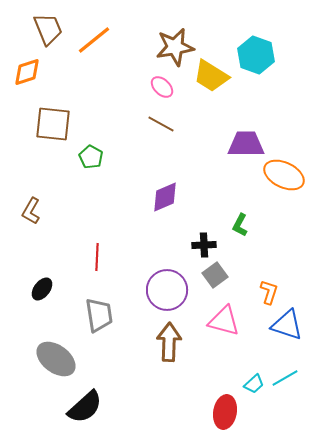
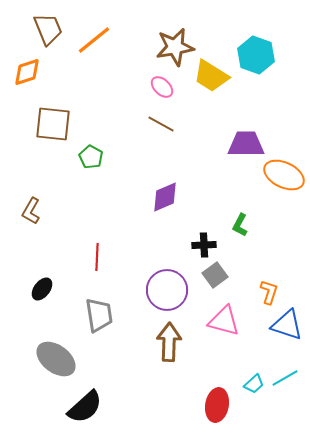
red ellipse: moved 8 px left, 7 px up
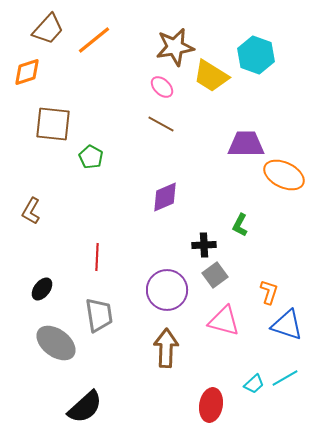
brown trapezoid: rotated 64 degrees clockwise
brown arrow: moved 3 px left, 6 px down
gray ellipse: moved 16 px up
red ellipse: moved 6 px left
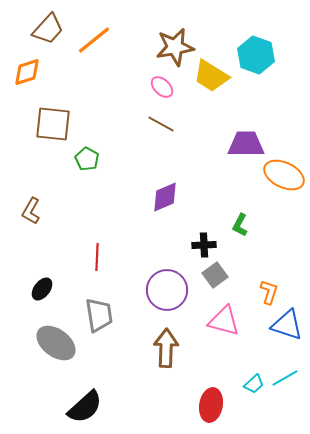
green pentagon: moved 4 px left, 2 px down
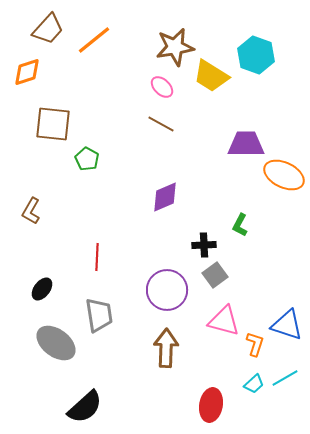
orange L-shape: moved 14 px left, 52 px down
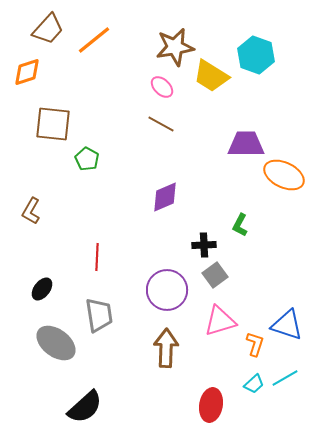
pink triangle: moved 4 px left; rotated 32 degrees counterclockwise
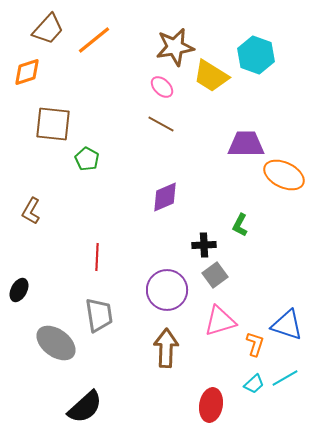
black ellipse: moved 23 px left, 1 px down; rotated 10 degrees counterclockwise
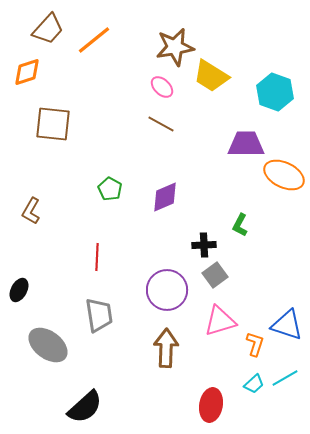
cyan hexagon: moved 19 px right, 37 px down
green pentagon: moved 23 px right, 30 px down
gray ellipse: moved 8 px left, 2 px down
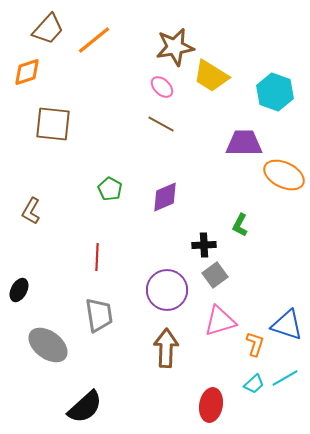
purple trapezoid: moved 2 px left, 1 px up
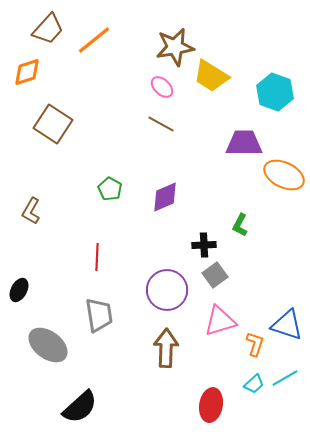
brown square: rotated 27 degrees clockwise
black semicircle: moved 5 px left
